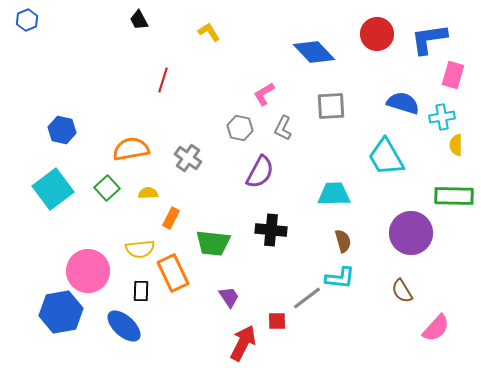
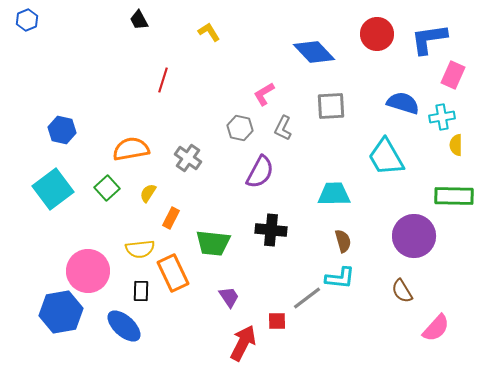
pink rectangle at (453, 75): rotated 8 degrees clockwise
yellow semicircle at (148, 193): rotated 54 degrees counterclockwise
purple circle at (411, 233): moved 3 px right, 3 px down
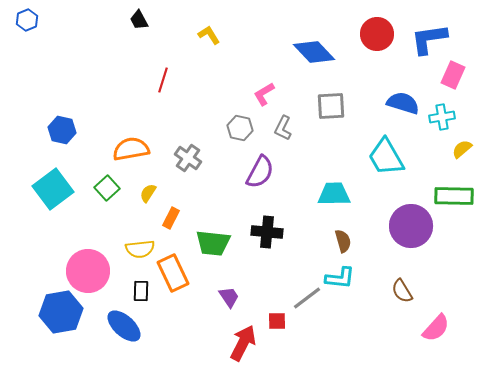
yellow L-shape at (209, 32): moved 3 px down
yellow semicircle at (456, 145): moved 6 px right, 4 px down; rotated 50 degrees clockwise
black cross at (271, 230): moved 4 px left, 2 px down
purple circle at (414, 236): moved 3 px left, 10 px up
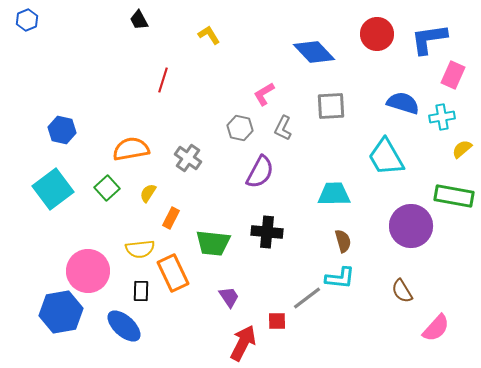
green rectangle at (454, 196): rotated 9 degrees clockwise
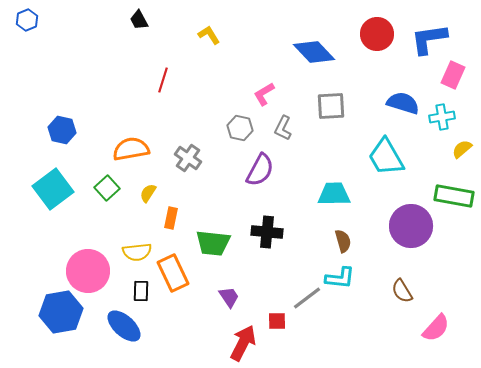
purple semicircle at (260, 172): moved 2 px up
orange rectangle at (171, 218): rotated 15 degrees counterclockwise
yellow semicircle at (140, 249): moved 3 px left, 3 px down
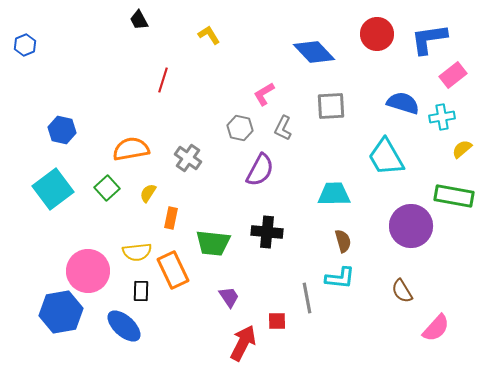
blue hexagon at (27, 20): moved 2 px left, 25 px down
pink rectangle at (453, 75): rotated 28 degrees clockwise
orange rectangle at (173, 273): moved 3 px up
gray line at (307, 298): rotated 64 degrees counterclockwise
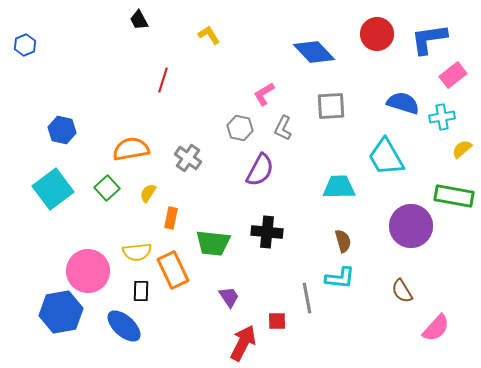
cyan trapezoid at (334, 194): moved 5 px right, 7 px up
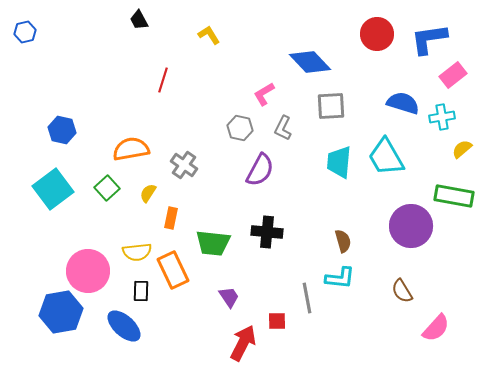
blue hexagon at (25, 45): moved 13 px up; rotated 10 degrees clockwise
blue diamond at (314, 52): moved 4 px left, 10 px down
gray cross at (188, 158): moved 4 px left, 7 px down
cyan trapezoid at (339, 187): moved 25 px up; rotated 84 degrees counterclockwise
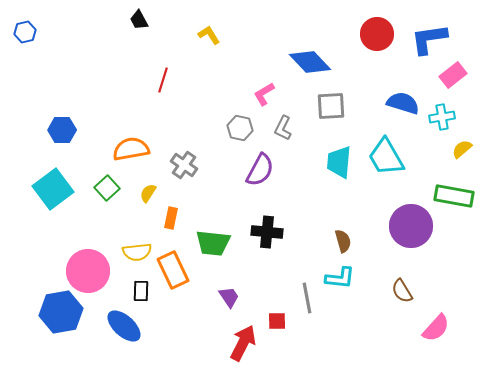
blue hexagon at (62, 130): rotated 12 degrees counterclockwise
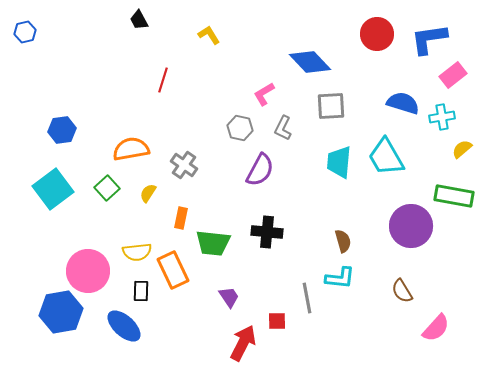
blue hexagon at (62, 130): rotated 8 degrees counterclockwise
orange rectangle at (171, 218): moved 10 px right
